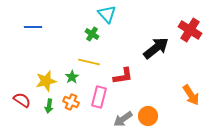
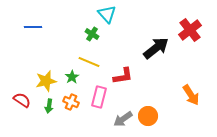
red cross: rotated 20 degrees clockwise
yellow line: rotated 10 degrees clockwise
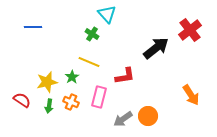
red L-shape: moved 2 px right
yellow star: moved 1 px right, 1 px down
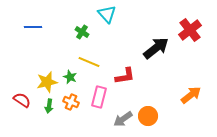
green cross: moved 10 px left, 2 px up
green star: moved 2 px left; rotated 16 degrees counterclockwise
orange arrow: rotated 95 degrees counterclockwise
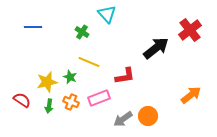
pink rectangle: moved 1 px down; rotated 55 degrees clockwise
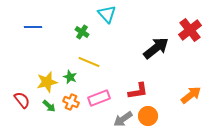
red L-shape: moved 13 px right, 15 px down
red semicircle: rotated 18 degrees clockwise
green arrow: rotated 56 degrees counterclockwise
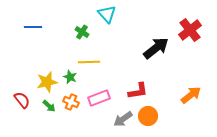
yellow line: rotated 25 degrees counterclockwise
